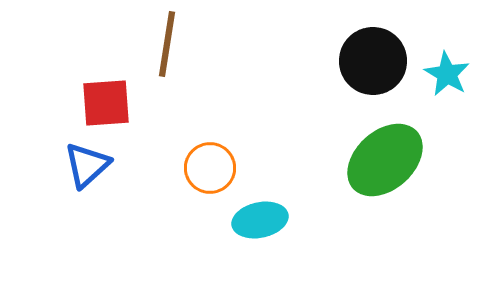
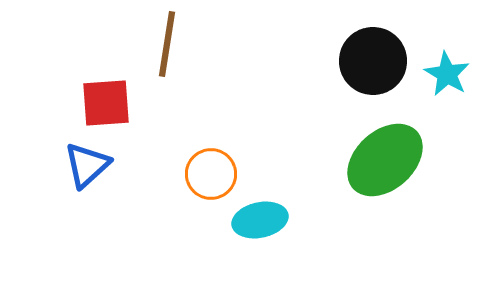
orange circle: moved 1 px right, 6 px down
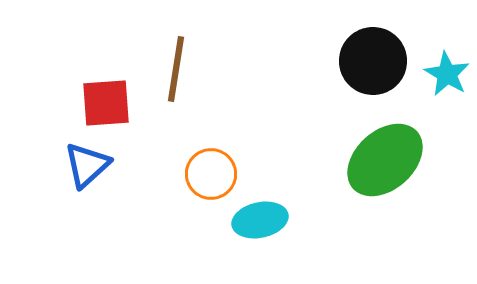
brown line: moved 9 px right, 25 px down
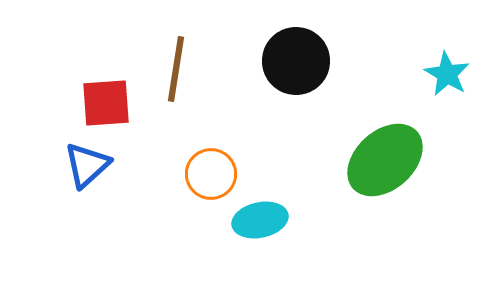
black circle: moved 77 px left
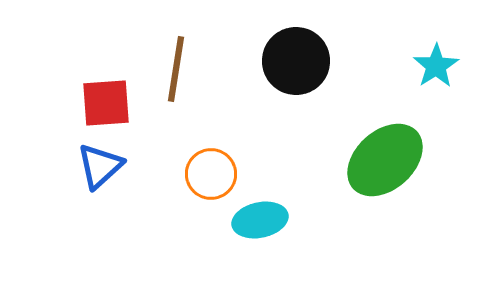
cyan star: moved 11 px left, 8 px up; rotated 9 degrees clockwise
blue triangle: moved 13 px right, 1 px down
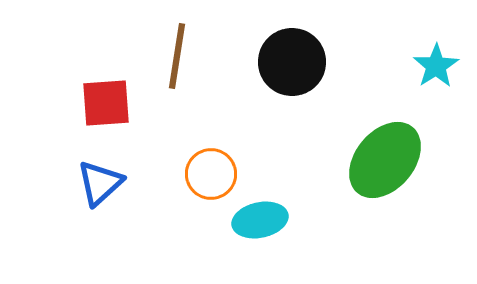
black circle: moved 4 px left, 1 px down
brown line: moved 1 px right, 13 px up
green ellipse: rotated 8 degrees counterclockwise
blue triangle: moved 17 px down
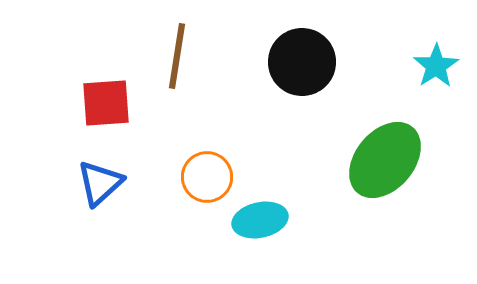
black circle: moved 10 px right
orange circle: moved 4 px left, 3 px down
